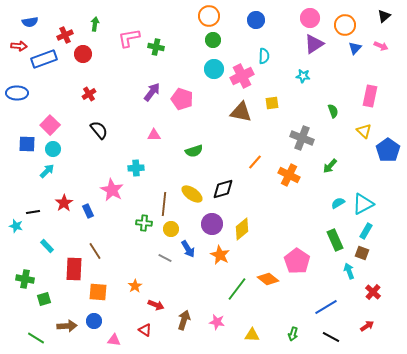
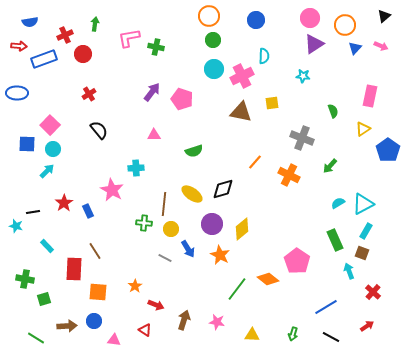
yellow triangle at (364, 131): moved 1 px left, 2 px up; rotated 42 degrees clockwise
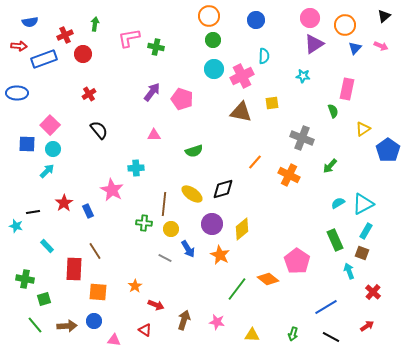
pink rectangle at (370, 96): moved 23 px left, 7 px up
green line at (36, 338): moved 1 px left, 13 px up; rotated 18 degrees clockwise
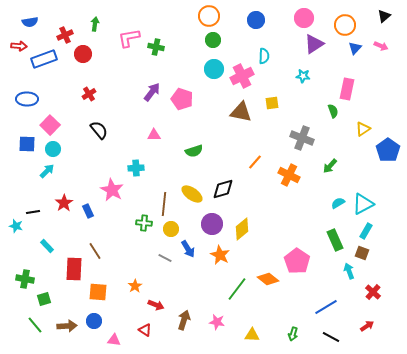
pink circle at (310, 18): moved 6 px left
blue ellipse at (17, 93): moved 10 px right, 6 px down
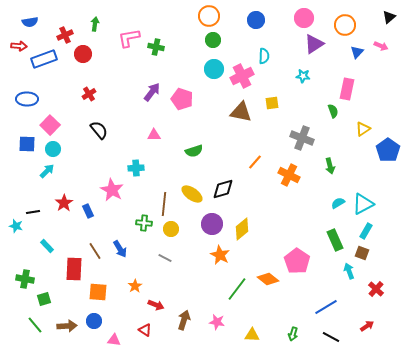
black triangle at (384, 16): moved 5 px right, 1 px down
blue triangle at (355, 48): moved 2 px right, 4 px down
green arrow at (330, 166): rotated 56 degrees counterclockwise
blue arrow at (188, 249): moved 68 px left
red cross at (373, 292): moved 3 px right, 3 px up
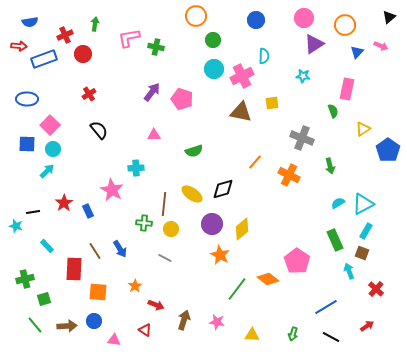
orange circle at (209, 16): moved 13 px left
green cross at (25, 279): rotated 24 degrees counterclockwise
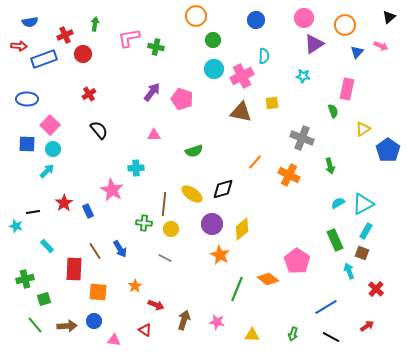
green line at (237, 289): rotated 15 degrees counterclockwise
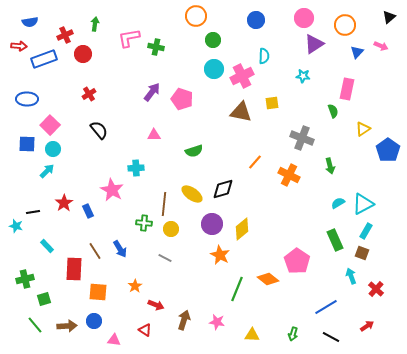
cyan arrow at (349, 271): moved 2 px right, 5 px down
